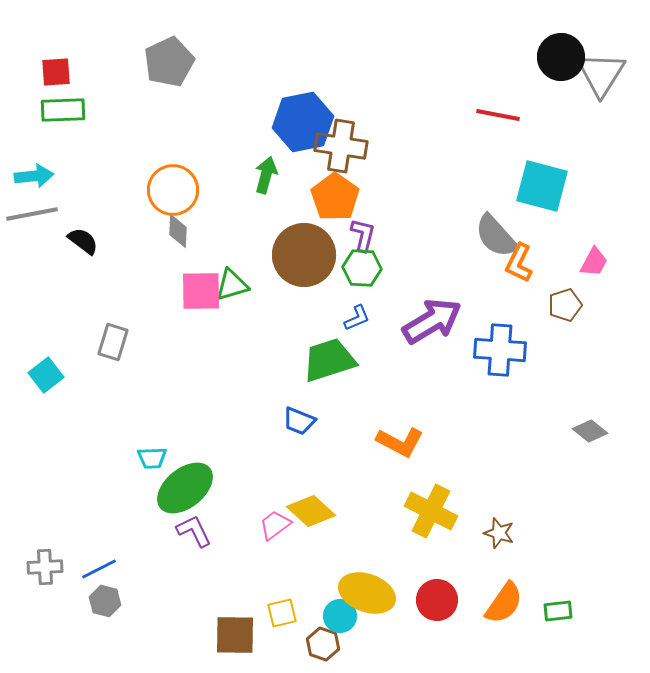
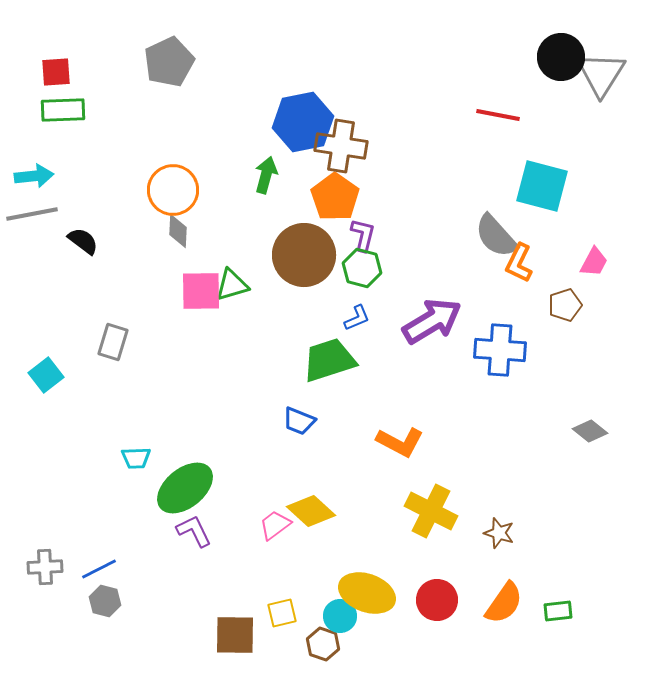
green hexagon at (362, 268): rotated 12 degrees clockwise
cyan trapezoid at (152, 458): moved 16 px left
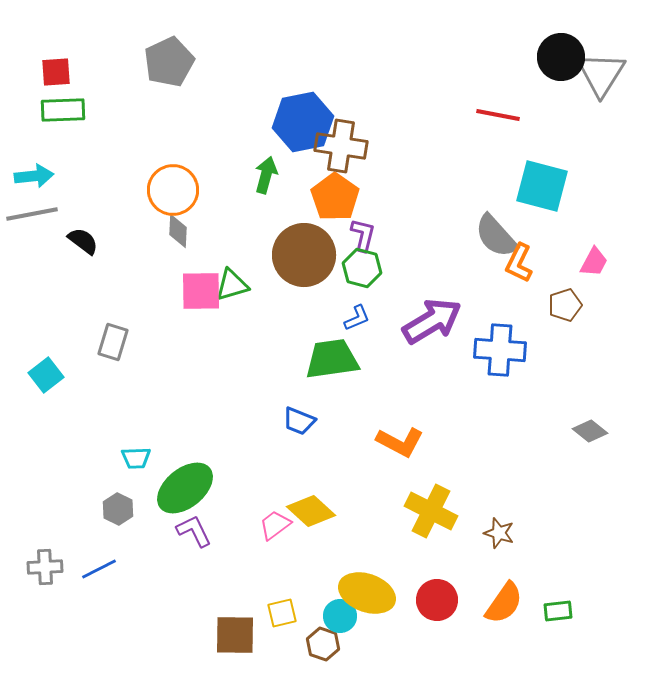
green trapezoid at (329, 360): moved 3 px right, 1 px up; rotated 10 degrees clockwise
gray hexagon at (105, 601): moved 13 px right, 92 px up; rotated 12 degrees clockwise
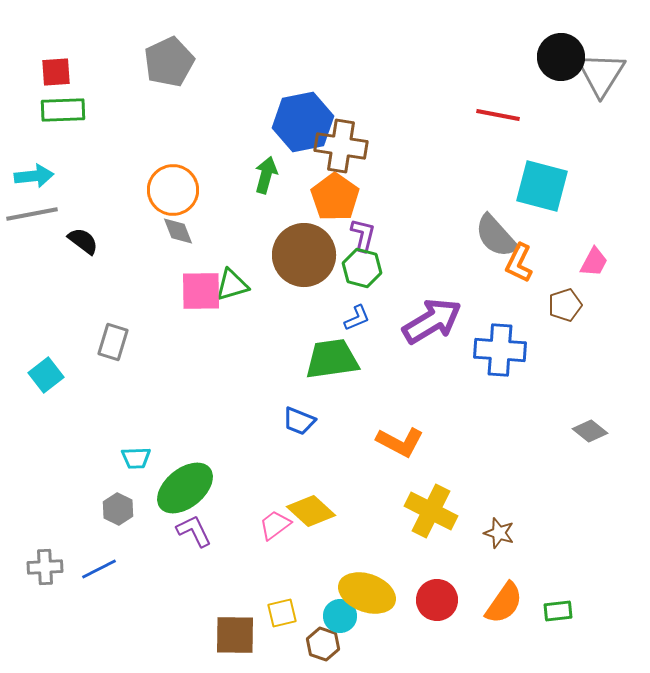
gray diamond at (178, 231): rotated 24 degrees counterclockwise
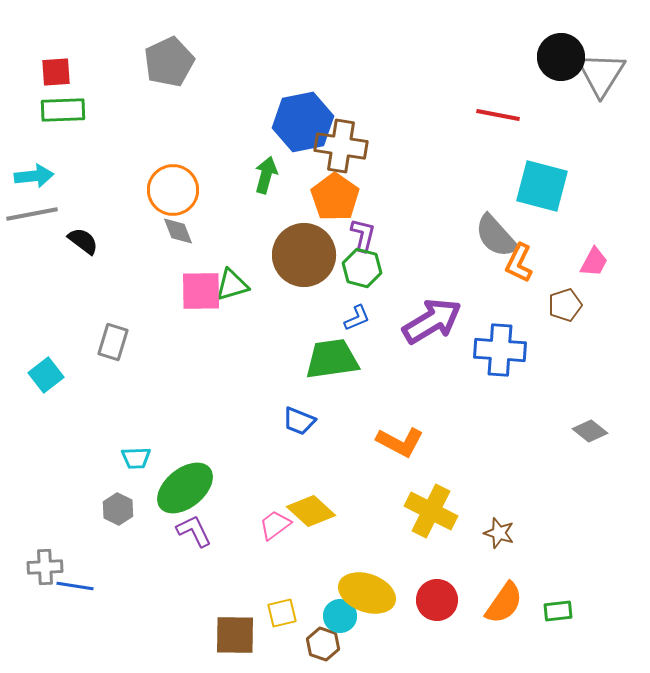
blue line at (99, 569): moved 24 px left, 17 px down; rotated 36 degrees clockwise
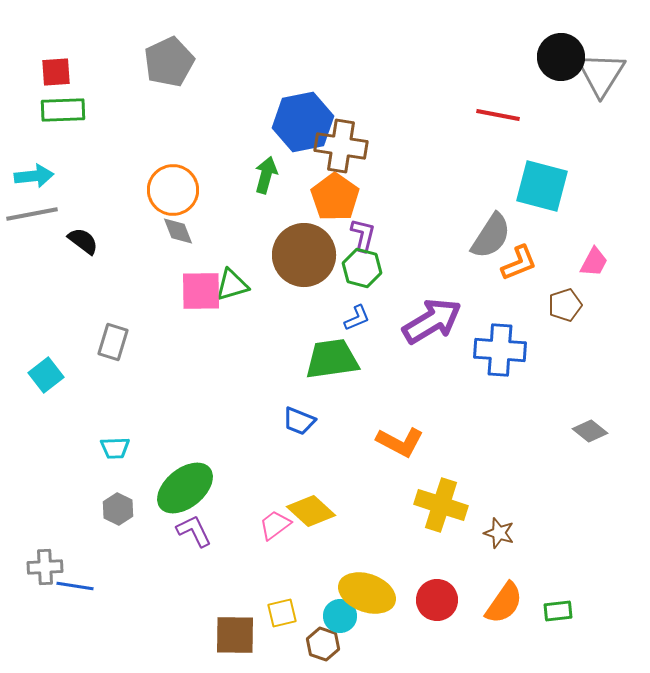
gray semicircle at (496, 236): moved 5 px left; rotated 105 degrees counterclockwise
orange L-shape at (519, 263): rotated 138 degrees counterclockwise
cyan trapezoid at (136, 458): moved 21 px left, 10 px up
yellow cross at (431, 511): moved 10 px right, 6 px up; rotated 9 degrees counterclockwise
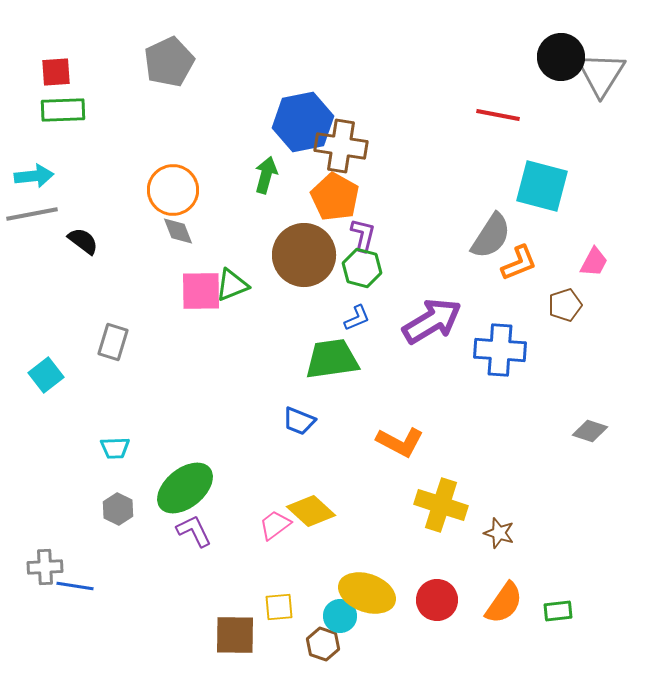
orange pentagon at (335, 197): rotated 6 degrees counterclockwise
green triangle at (232, 285): rotated 6 degrees counterclockwise
gray diamond at (590, 431): rotated 20 degrees counterclockwise
yellow square at (282, 613): moved 3 px left, 6 px up; rotated 8 degrees clockwise
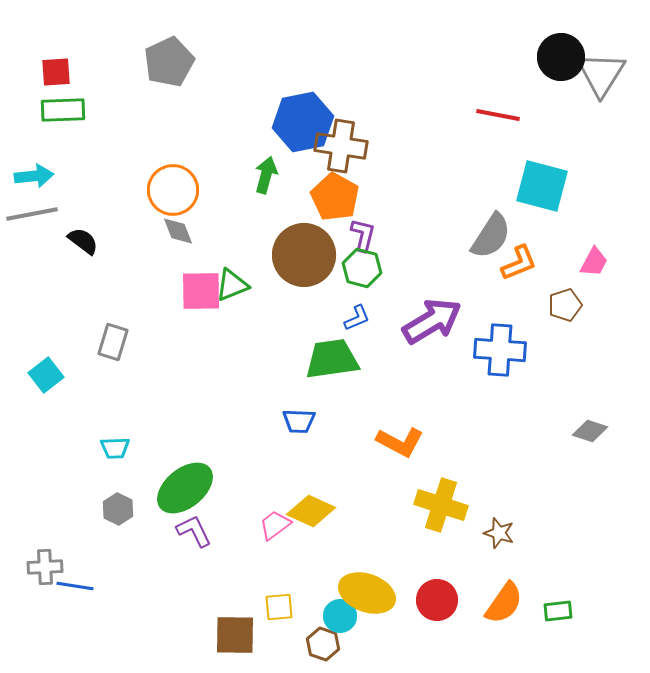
blue trapezoid at (299, 421): rotated 20 degrees counterclockwise
yellow diamond at (311, 511): rotated 18 degrees counterclockwise
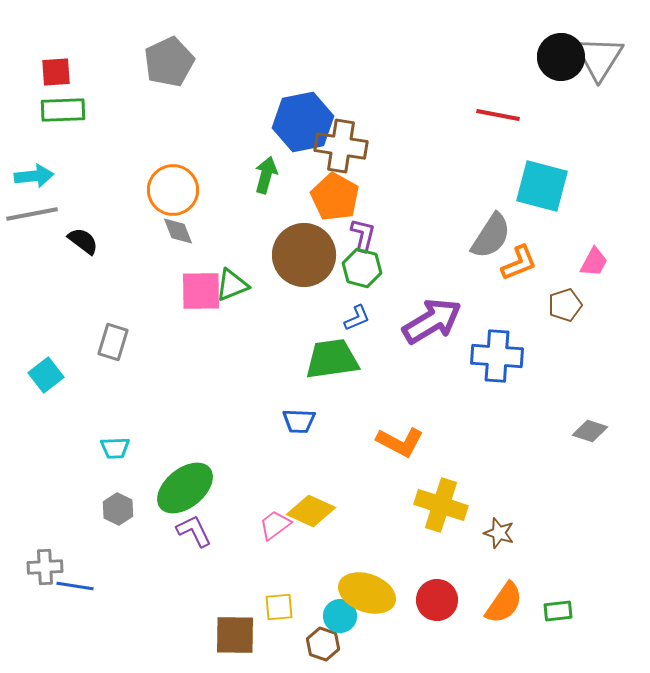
gray triangle at (601, 74): moved 2 px left, 16 px up
blue cross at (500, 350): moved 3 px left, 6 px down
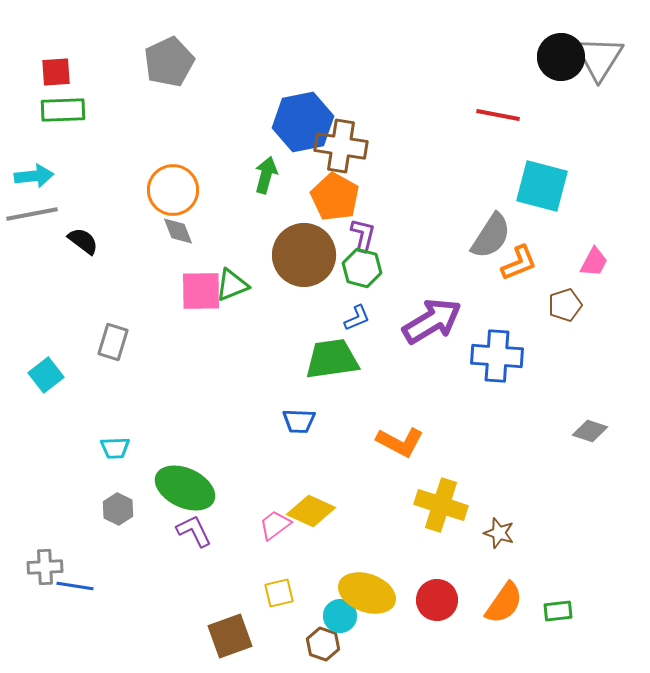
green ellipse at (185, 488): rotated 64 degrees clockwise
yellow square at (279, 607): moved 14 px up; rotated 8 degrees counterclockwise
brown square at (235, 635): moved 5 px left, 1 px down; rotated 21 degrees counterclockwise
